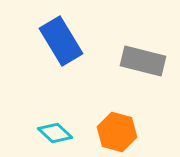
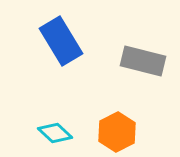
orange hexagon: rotated 18 degrees clockwise
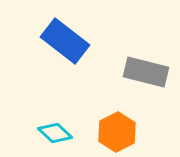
blue rectangle: moved 4 px right; rotated 21 degrees counterclockwise
gray rectangle: moved 3 px right, 11 px down
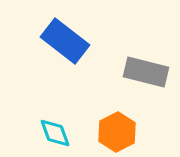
cyan diamond: rotated 28 degrees clockwise
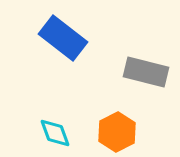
blue rectangle: moved 2 px left, 3 px up
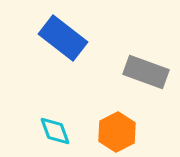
gray rectangle: rotated 6 degrees clockwise
cyan diamond: moved 2 px up
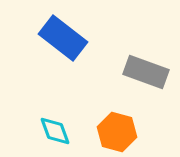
orange hexagon: rotated 18 degrees counterclockwise
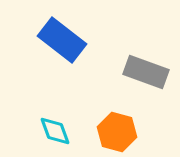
blue rectangle: moved 1 px left, 2 px down
